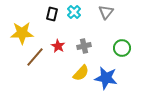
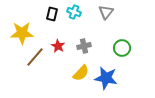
cyan cross: rotated 24 degrees counterclockwise
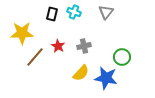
green circle: moved 9 px down
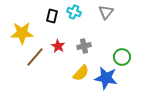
black rectangle: moved 2 px down
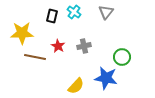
cyan cross: rotated 16 degrees clockwise
brown line: rotated 60 degrees clockwise
yellow semicircle: moved 5 px left, 13 px down
